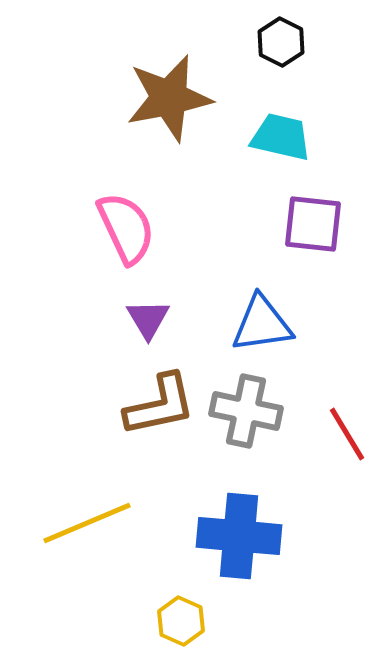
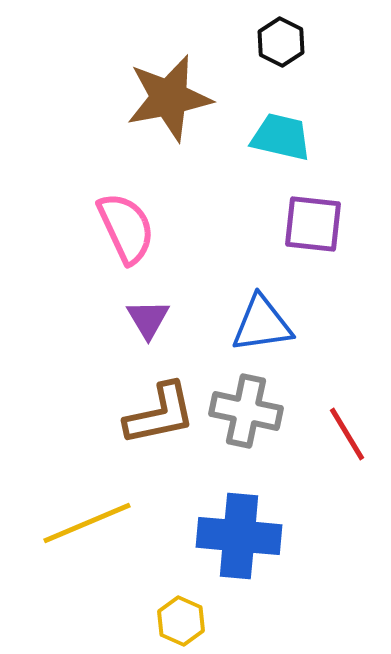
brown L-shape: moved 9 px down
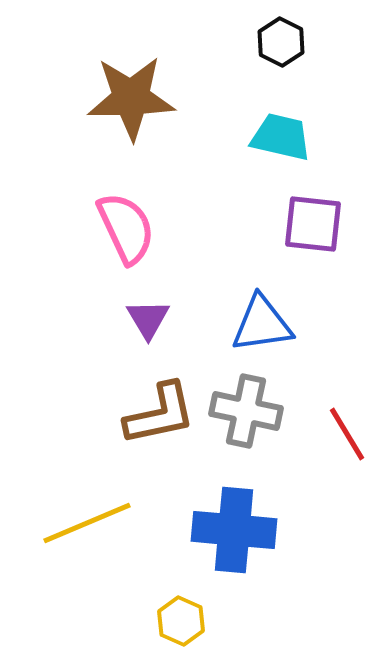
brown star: moved 38 px left; rotated 10 degrees clockwise
blue cross: moved 5 px left, 6 px up
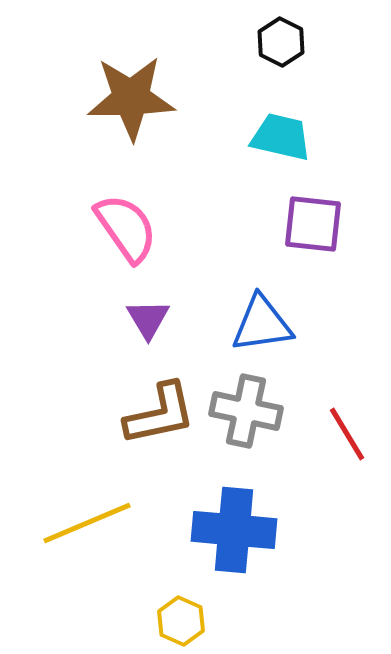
pink semicircle: rotated 10 degrees counterclockwise
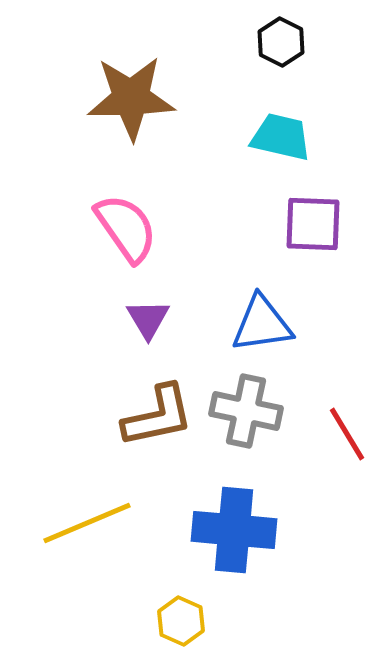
purple square: rotated 4 degrees counterclockwise
brown L-shape: moved 2 px left, 2 px down
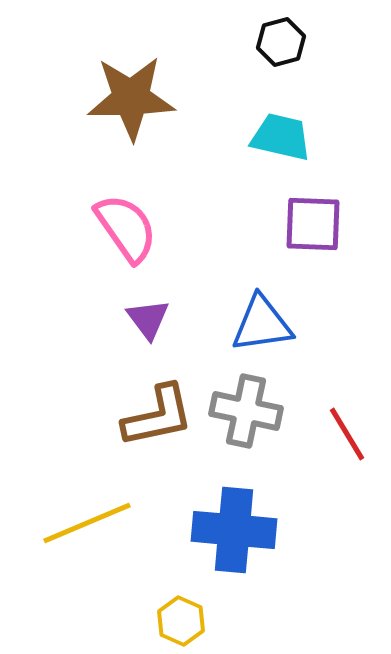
black hexagon: rotated 18 degrees clockwise
purple triangle: rotated 6 degrees counterclockwise
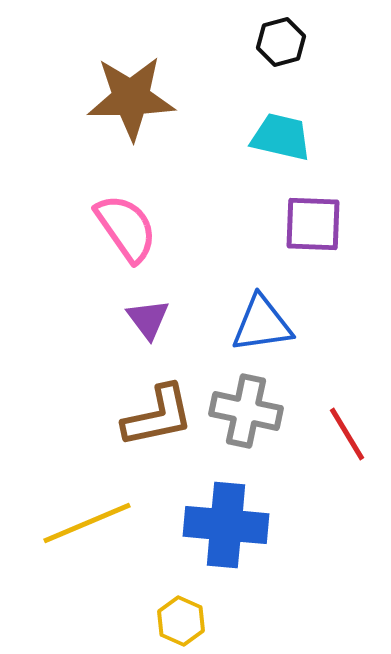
blue cross: moved 8 px left, 5 px up
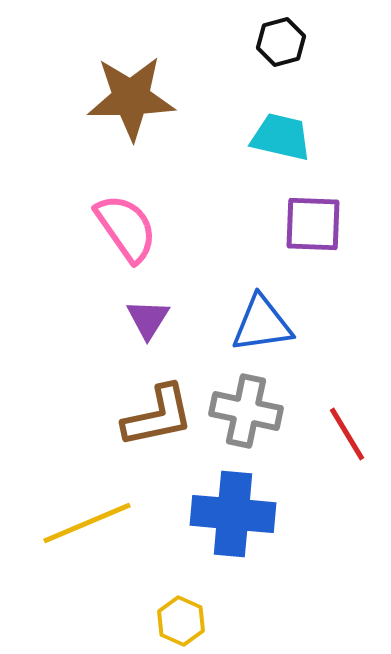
purple triangle: rotated 9 degrees clockwise
blue cross: moved 7 px right, 11 px up
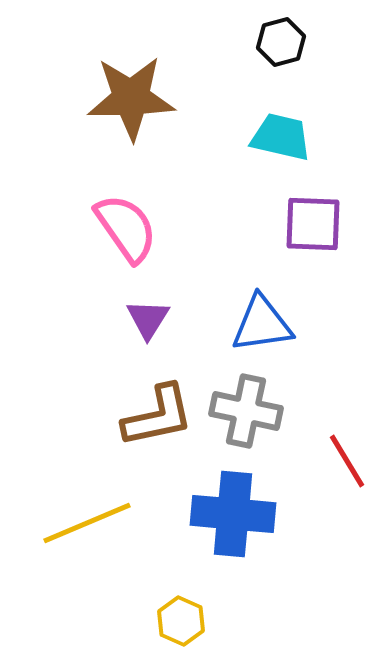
red line: moved 27 px down
